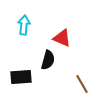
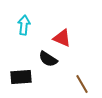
black semicircle: moved 1 px up; rotated 108 degrees clockwise
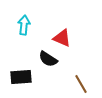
brown line: moved 1 px left
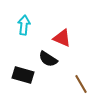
black rectangle: moved 2 px right, 2 px up; rotated 20 degrees clockwise
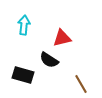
red triangle: rotated 36 degrees counterclockwise
black semicircle: moved 1 px right, 1 px down
